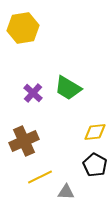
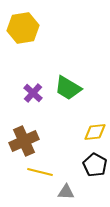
yellow line: moved 5 px up; rotated 40 degrees clockwise
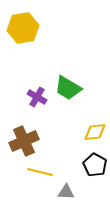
purple cross: moved 4 px right, 4 px down; rotated 12 degrees counterclockwise
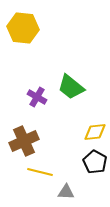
yellow hexagon: rotated 16 degrees clockwise
green trapezoid: moved 3 px right, 1 px up; rotated 8 degrees clockwise
black pentagon: moved 3 px up
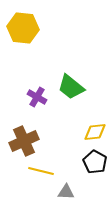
yellow line: moved 1 px right, 1 px up
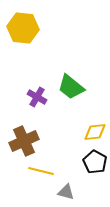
gray triangle: rotated 12 degrees clockwise
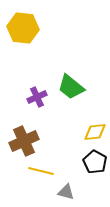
purple cross: rotated 36 degrees clockwise
